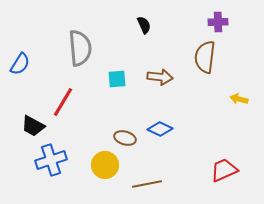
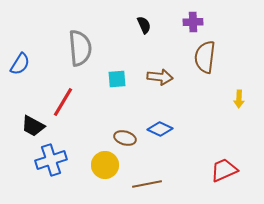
purple cross: moved 25 px left
yellow arrow: rotated 102 degrees counterclockwise
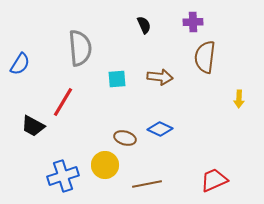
blue cross: moved 12 px right, 16 px down
red trapezoid: moved 10 px left, 10 px down
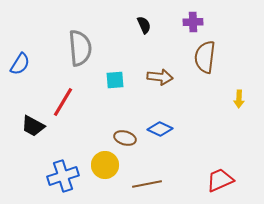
cyan square: moved 2 px left, 1 px down
red trapezoid: moved 6 px right
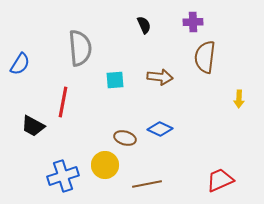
red line: rotated 20 degrees counterclockwise
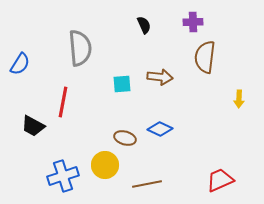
cyan square: moved 7 px right, 4 px down
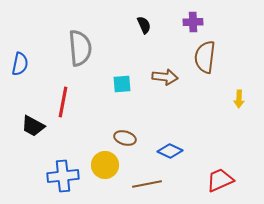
blue semicircle: rotated 20 degrees counterclockwise
brown arrow: moved 5 px right
blue diamond: moved 10 px right, 22 px down
blue cross: rotated 12 degrees clockwise
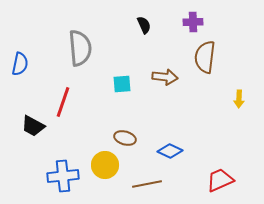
red line: rotated 8 degrees clockwise
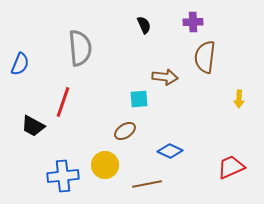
blue semicircle: rotated 10 degrees clockwise
cyan square: moved 17 px right, 15 px down
brown ellipse: moved 7 px up; rotated 50 degrees counterclockwise
red trapezoid: moved 11 px right, 13 px up
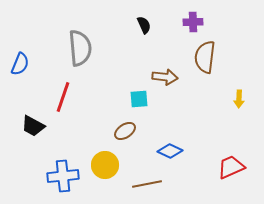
red line: moved 5 px up
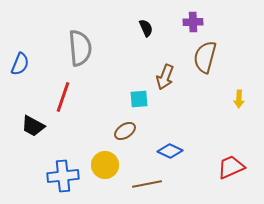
black semicircle: moved 2 px right, 3 px down
brown semicircle: rotated 8 degrees clockwise
brown arrow: rotated 105 degrees clockwise
